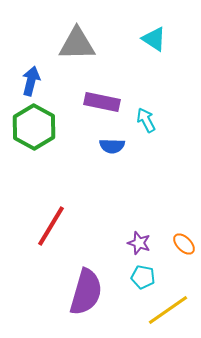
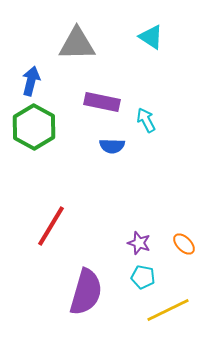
cyan triangle: moved 3 px left, 2 px up
yellow line: rotated 9 degrees clockwise
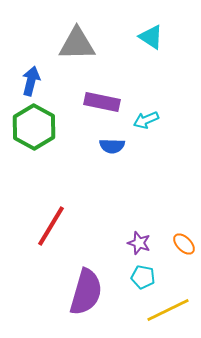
cyan arrow: rotated 85 degrees counterclockwise
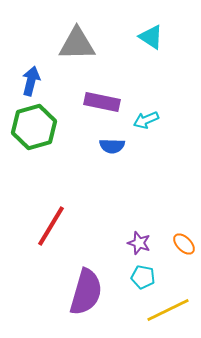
green hexagon: rotated 15 degrees clockwise
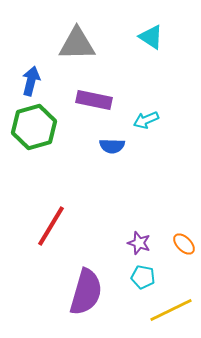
purple rectangle: moved 8 px left, 2 px up
yellow line: moved 3 px right
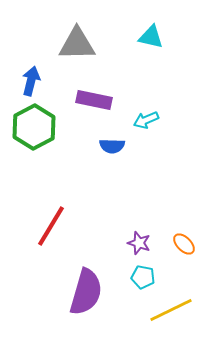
cyan triangle: rotated 20 degrees counterclockwise
green hexagon: rotated 12 degrees counterclockwise
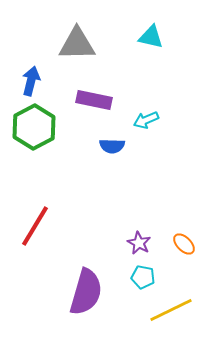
red line: moved 16 px left
purple star: rotated 10 degrees clockwise
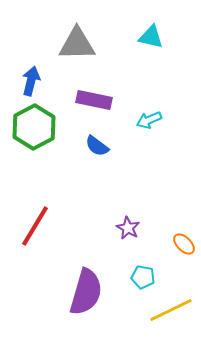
cyan arrow: moved 3 px right
blue semicircle: moved 15 px left; rotated 35 degrees clockwise
purple star: moved 11 px left, 15 px up
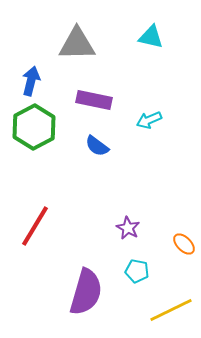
cyan pentagon: moved 6 px left, 6 px up
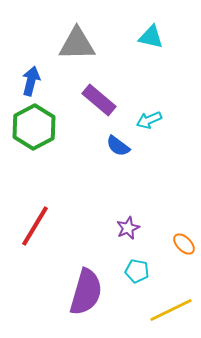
purple rectangle: moved 5 px right; rotated 28 degrees clockwise
blue semicircle: moved 21 px right
purple star: rotated 20 degrees clockwise
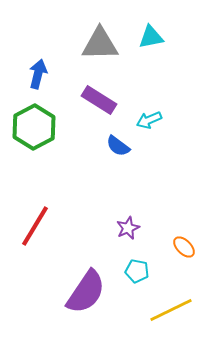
cyan triangle: rotated 24 degrees counterclockwise
gray triangle: moved 23 px right
blue arrow: moved 7 px right, 7 px up
purple rectangle: rotated 8 degrees counterclockwise
orange ellipse: moved 3 px down
purple semicircle: rotated 18 degrees clockwise
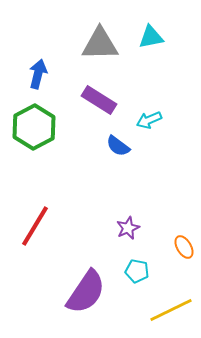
orange ellipse: rotated 15 degrees clockwise
